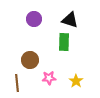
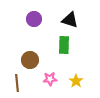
green rectangle: moved 3 px down
pink star: moved 1 px right, 1 px down
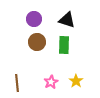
black triangle: moved 3 px left
brown circle: moved 7 px right, 18 px up
pink star: moved 1 px right, 3 px down; rotated 24 degrees counterclockwise
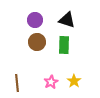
purple circle: moved 1 px right, 1 px down
yellow star: moved 2 px left
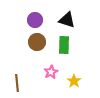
pink star: moved 10 px up
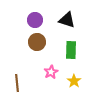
green rectangle: moved 7 px right, 5 px down
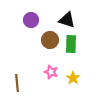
purple circle: moved 4 px left
brown circle: moved 13 px right, 2 px up
green rectangle: moved 6 px up
pink star: rotated 24 degrees counterclockwise
yellow star: moved 1 px left, 3 px up
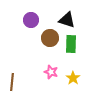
brown circle: moved 2 px up
brown line: moved 5 px left, 1 px up; rotated 12 degrees clockwise
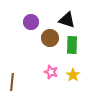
purple circle: moved 2 px down
green rectangle: moved 1 px right, 1 px down
yellow star: moved 3 px up
